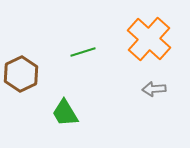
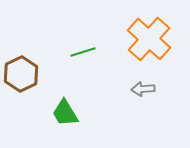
gray arrow: moved 11 px left
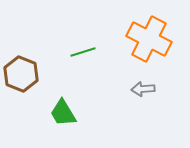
orange cross: rotated 15 degrees counterclockwise
brown hexagon: rotated 12 degrees counterclockwise
green trapezoid: moved 2 px left
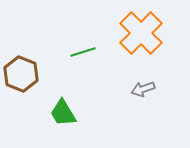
orange cross: moved 8 px left, 6 px up; rotated 18 degrees clockwise
gray arrow: rotated 15 degrees counterclockwise
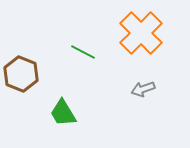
green line: rotated 45 degrees clockwise
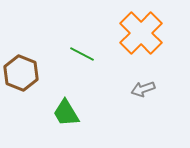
green line: moved 1 px left, 2 px down
brown hexagon: moved 1 px up
green trapezoid: moved 3 px right
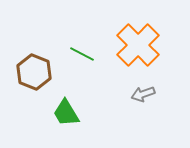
orange cross: moved 3 px left, 12 px down
brown hexagon: moved 13 px right, 1 px up
gray arrow: moved 5 px down
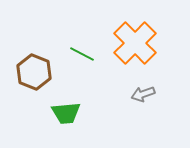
orange cross: moved 3 px left, 2 px up
green trapezoid: rotated 64 degrees counterclockwise
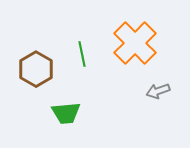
green line: rotated 50 degrees clockwise
brown hexagon: moved 2 px right, 3 px up; rotated 8 degrees clockwise
gray arrow: moved 15 px right, 3 px up
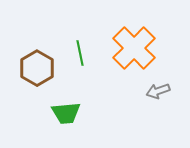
orange cross: moved 1 px left, 5 px down
green line: moved 2 px left, 1 px up
brown hexagon: moved 1 px right, 1 px up
